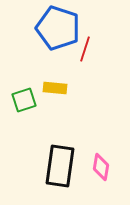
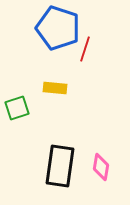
green square: moved 7 px left, 8 px down
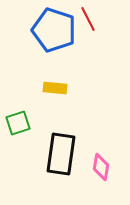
blue pentagon: moved 4 px left, 2 px down
red line: moved 3 px right, 30 px up; rotated 45 degrees counterclockwise
green square: moved 1 px right, 15 px down
black rectangle: moved 1 px right, 12 px up
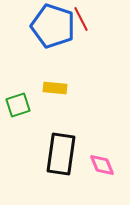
red line: moved 7 px left
blue pentagon: moved 1 px left, 4 px up
green square: moved 18 px up
pink diamond: moved 1 px right, 2 px up; rotated 32 degrees counterclockwise
